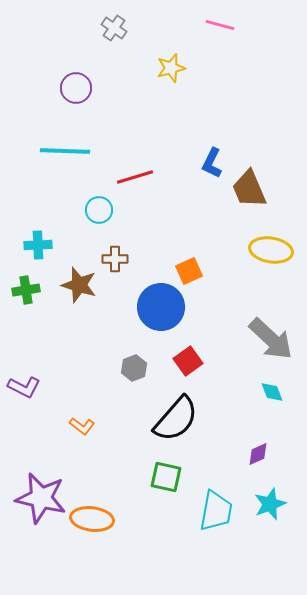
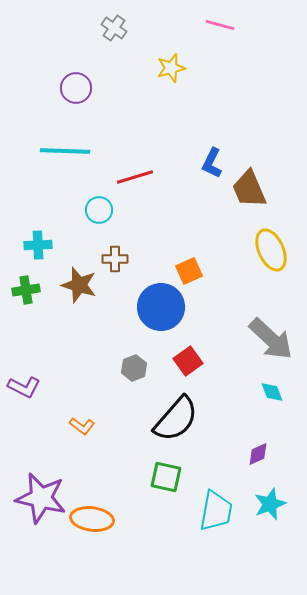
yellow ellipse: rotated 57 degrees clockwise
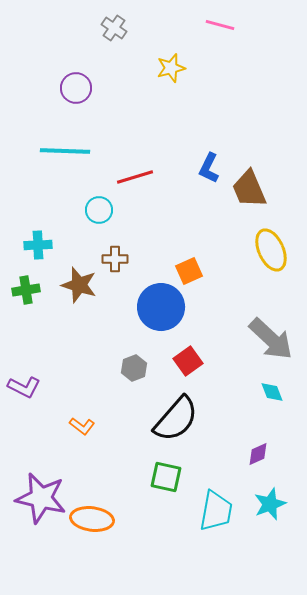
blue L-shape: moved 3 px left, 5 px down
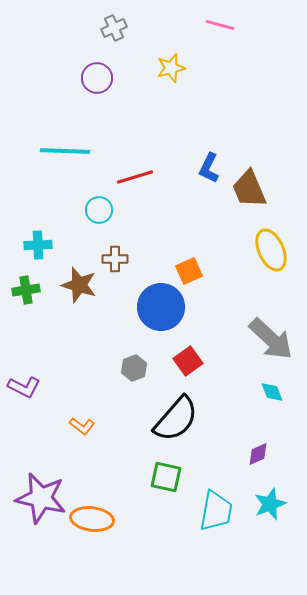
gray cross: rotated 30 degrees clockwise
purple circle: moved 21 px right, 10 px up
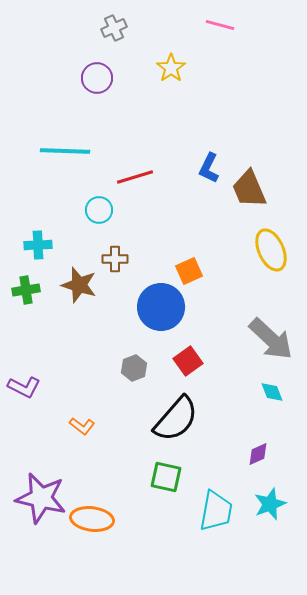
yellow star: rotated 20 degrees counterclockwise
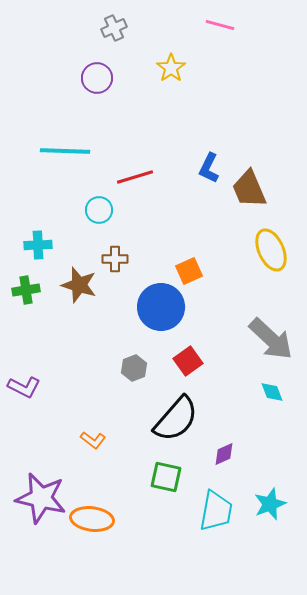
orange L-shape: moved 11 px right, 14 px down
purple diamond: moved 34 px left
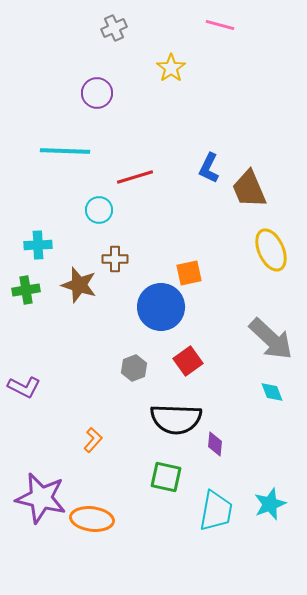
purple circle: moved 15 px down
orange square: moved 2 px down; rotated 12 degrees clockwise
black semicircle: rotated 51 degrees clockwise
orange L-shape: rotated 85 degrees counterclockwise
purple diamond: moved 9 px left, 10 px up; rotated 60 degrees counterclockwise
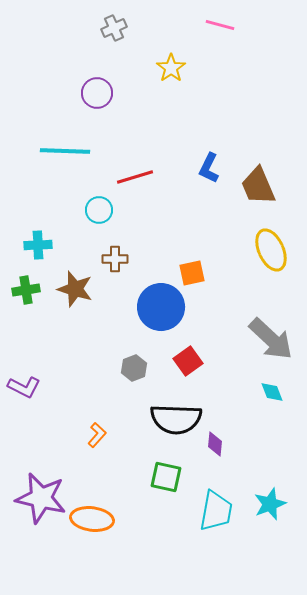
brown trapezoid: moved 9 px right, 3 px up
orange square: moved 3 px right
brown star: moved 4 px left, 4 px down
orange L-shape: moved 4 px right, 5 px up
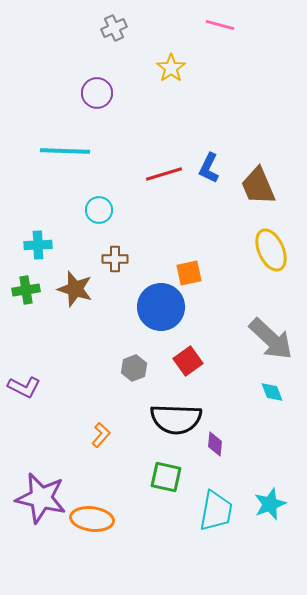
red line: moved 29 px right, 3 px up
orange square: moved 3 px left
orange L-shape: moved 4 px right
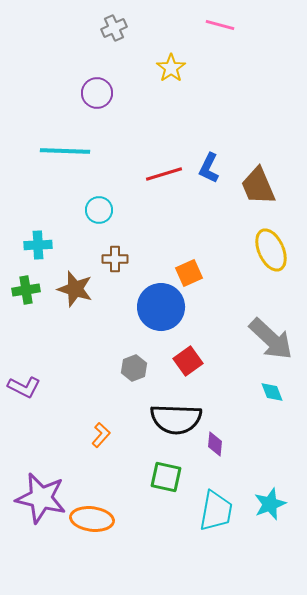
orange square: rotated 12 degrees counterclockwise
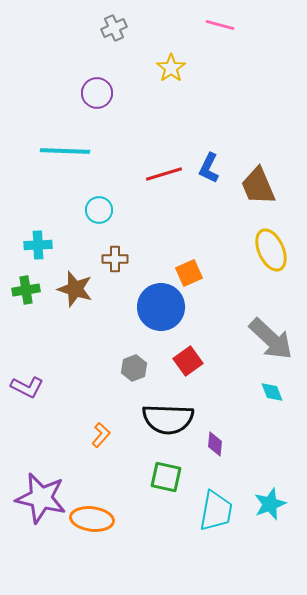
purple L-shape: moved 3 px right
black semicircle: moved 8 px left
